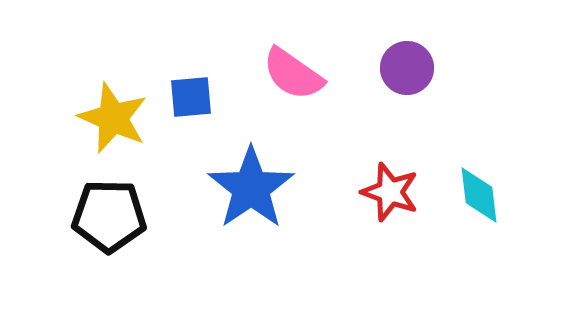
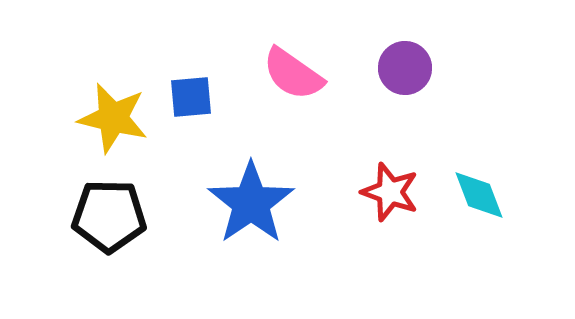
purple circle: moved 2 px left
yellow star: rotated 10 degrees counterclockwise
blue star: moved 15 px down
cyan diamond: rotated 14 degrees counterclockwise
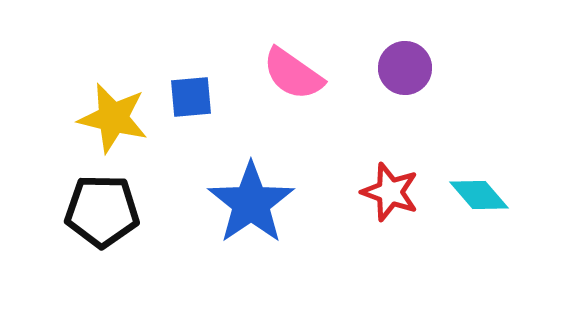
cyan diamond: rotated 20 degrees counterclockwise
black pentagon: moved 7 px left, 5 px up
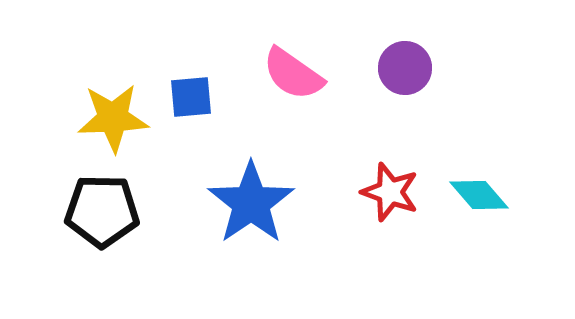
yellow star: rotated 16 degrees counterclockwise
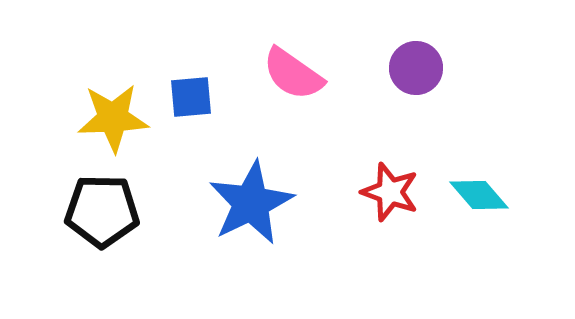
purple circle: moved 11 px right
blue star: rotated 8 degrees clockwise
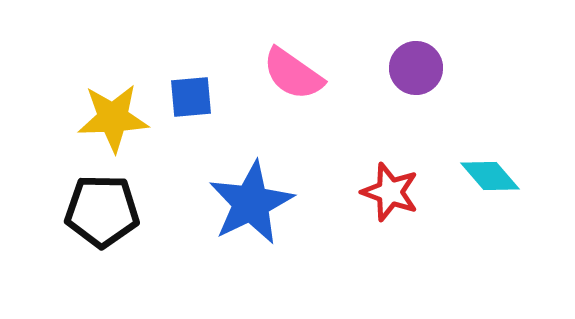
cyan diamond: moved 11 px right, 19 px up
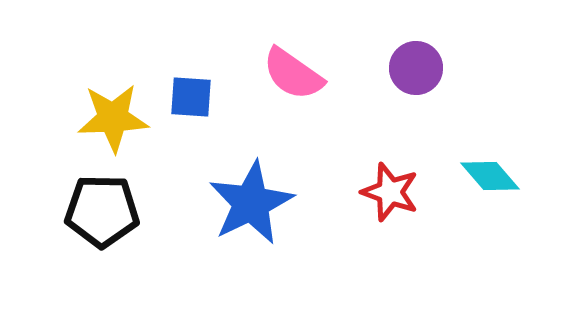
blue square: rotated 9 degrees clockwise
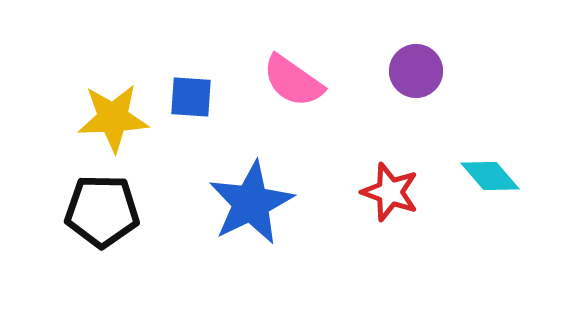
purple circle: moved 3 px down
pink semicircle: moved 7 px down
